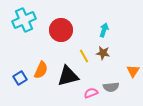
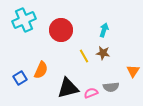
black triangle: moved 12 px down
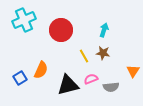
black triangle: moved 3 px up
pink semicircle: moved 14 px up
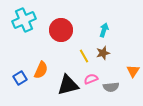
brown star: rotated 24 degrees counterclockwise
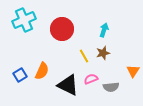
red circle: moved 1 px right, 1 px up
orange semicircle: moved 1 px right, 1 px down
blue square: moved 3 px up
black triangle: rotated 40 degrees clockwise
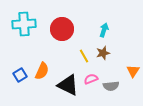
cyan cross: moved 4 px down; rotated 20 degrees clockwise
gray semicircle: moved 1 px up
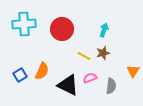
yellow line: rotated 32 degrees counterclockwise
pink semicircle: moved 1 px left, 1 px up
gray semicircle: rotated 77 degrees counterclockwise
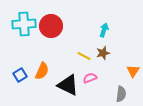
red circle: moved 11 px left, 3 px up
gray semicircle: moved 10 px right, 8 px down
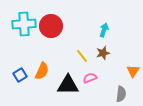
yellow line: moved 2 px left; rotated 24 degrees clockwise
black triangle: rotated 25 degrees counterclockwise
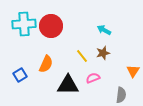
cyan arrow: rotated 80 degrees counterclockwise
orange semicircle: moved 4 px right, 7 px up
pink semicircle: moved 3 px right
gray semicircle: moved 1 px down
